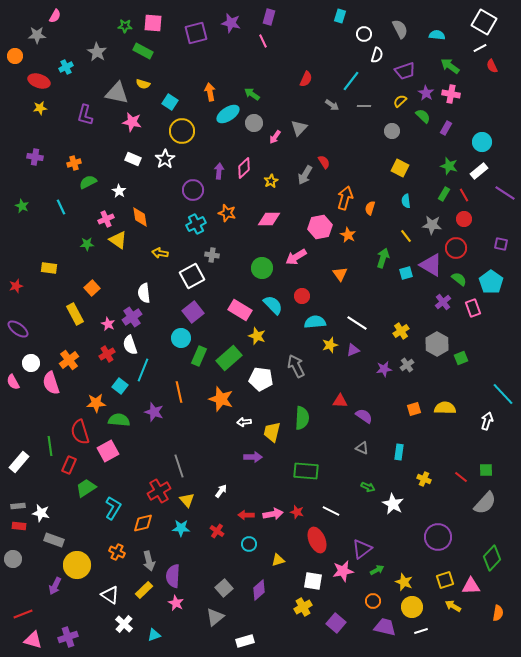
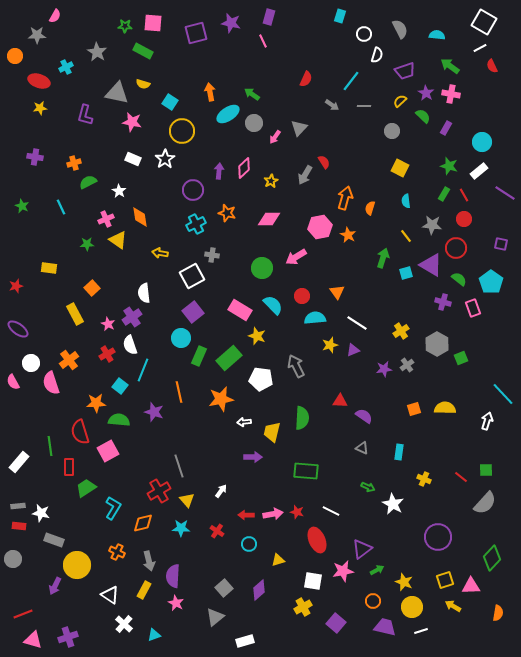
orange triangle at (340, 274): moved 3 px left, 18 px down
purple cross at (443, 302): rotated 35 degrees counterclockwise
cyan semicircle at (315, 322): moved 4 px up
orange star at (221, 399): rotated 30 degrees counterclockwise
red rectangle at (69, 465): moved 2 px down; rotated 24 degrees counterclockwise
yellow rectangle at (144, 590): rotated 18 degrees counterclockwise
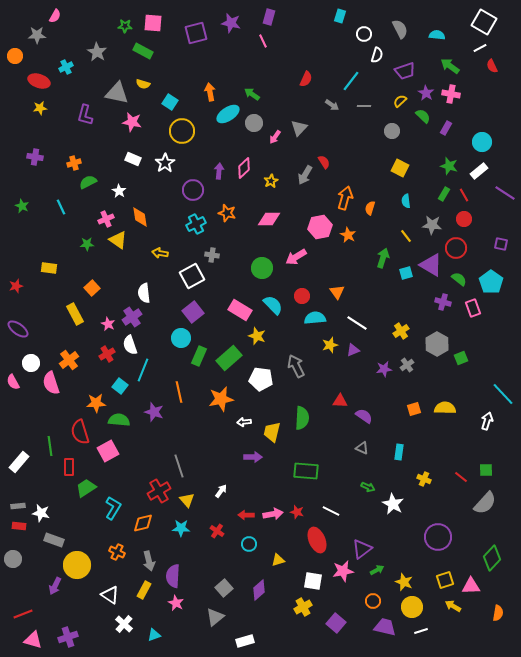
white star at (165, 159): moved 4 px down
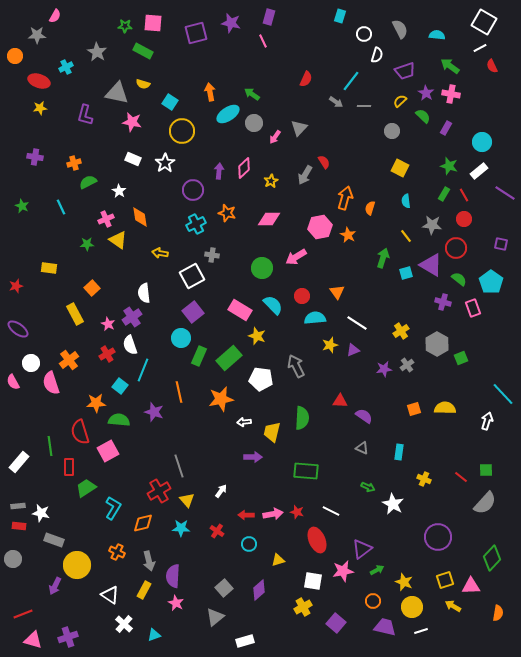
gray arrow at (332, 105): moved 4 px right, 3 px up
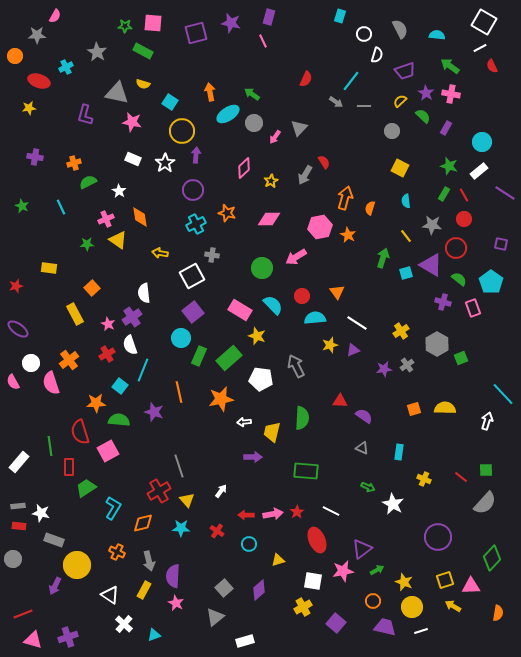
yellow star at (40, 108): moved 11 px left
purple arrow at (219, 171): moved 23 px left, 16 px up
red star at (297, 512): rotated 24 degrees clockwise
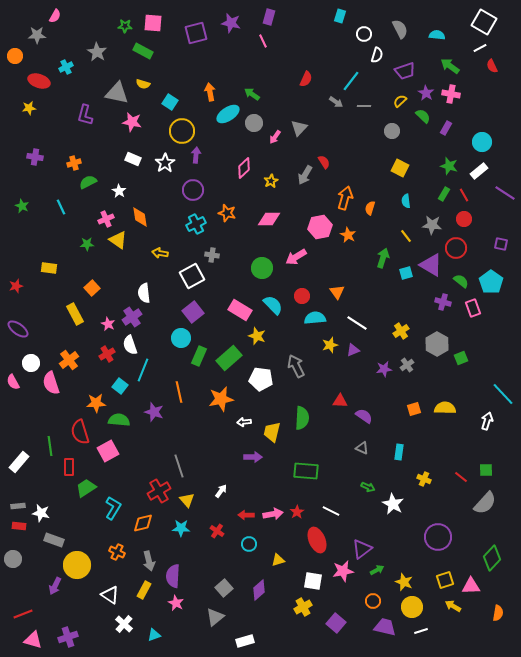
green semicircle at (459, 279): moved 2 px right, 2 px down
